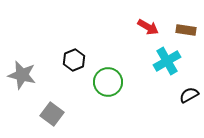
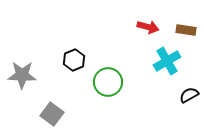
red arrow: rotated 15 degrees counterclockwise
gray star: rotated 12 degrees counterclockwise
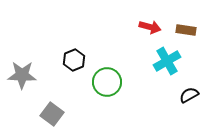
red arrow: moved 2 px right
green circle: moved 1 px left
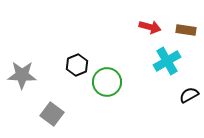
black hexagon: moved 3 px right, 5 px down
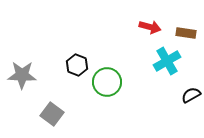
brown rectangle: moved 3 px down
black hexagon: rotated 15 degrees counterclockwise
black semicircle: moved 2 px right
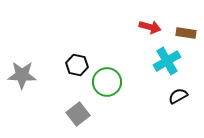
black hexagon: rotated 10 degrees counterclockwise
black semicircle: moved 13 px left, 1 px down
gray square: moved 26 px right; rotated 15 degrees clockwise
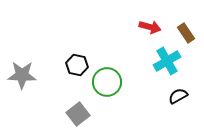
brown rectangle: rotated 48 degrees clockwise
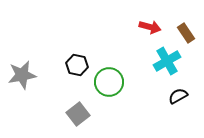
gray star: rotated 12 degrees counterclockwise
green circle: moved 2 px right
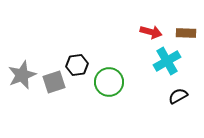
red arrow: moved 1 px right, 5 px down
brown rectangle: rotated 54 degrees counterclockwise
black hexagon: rotated 20 degrees counterclockwise
gray star: rotated 12 degrees counterclockwise
gray square: moved 24 px left, 32 px up; rotated 20 degrees clockwise
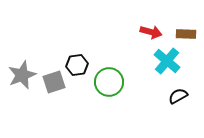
brown rectangle: moved 1 px down
cyan cross: rotated 20 degrees counterclockwise
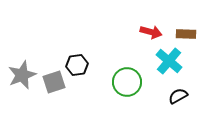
cyan cross: moved 2 px right
green circle: moved 18 px right
